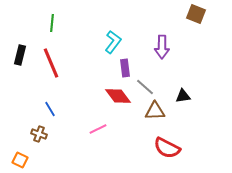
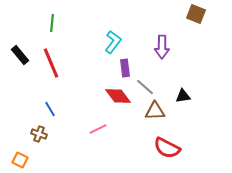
black rectangle: rotated 54 degrees counterclockwise
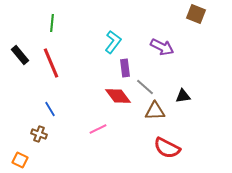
purple arrow: rotated 65 degrees counterclockwise
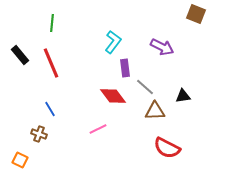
red diamond: moved 5 px left
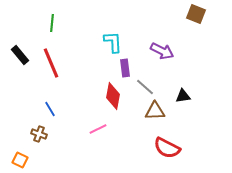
cyan L-shape: rotated 40 degrees counterclockwise
purple arrow: moved 4 px down
red diamond: rotated 48 degrees clockwise
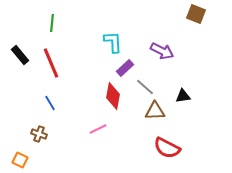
purple rectangle: rotated 54 degrees clockwise
blue line: moved 6 px up
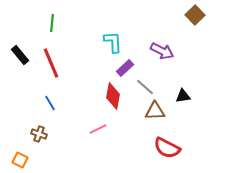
brown square: moved 1 px left, 1 px down; rotated 24 degrees clockwise
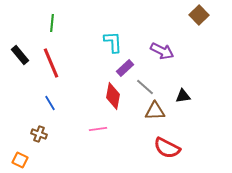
brown square: moved 4 px right
pink line: rotated 18 degrees clockwise
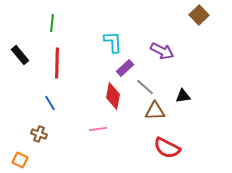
red line: moved 6 px right; rotated 24 degrees clockwise
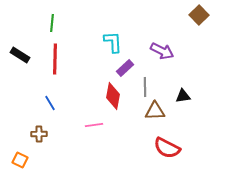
black rectangle: rotated 18 degrees counterclockwise
red line: moved 2 px left, 4 px up
gray line: rotated 48 degrees clockwise
pink line: moved 4 px left, 4 px up
brown cross: rotated 21 degrees counterclockwise
